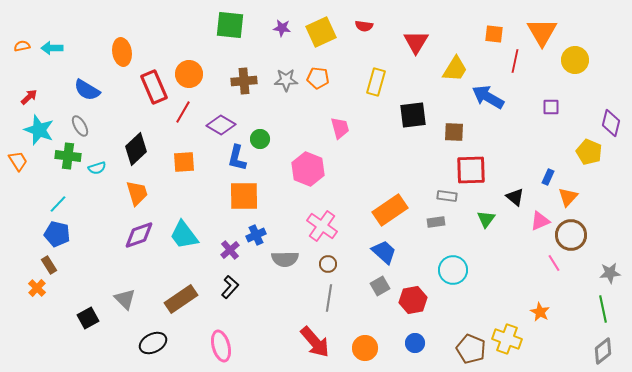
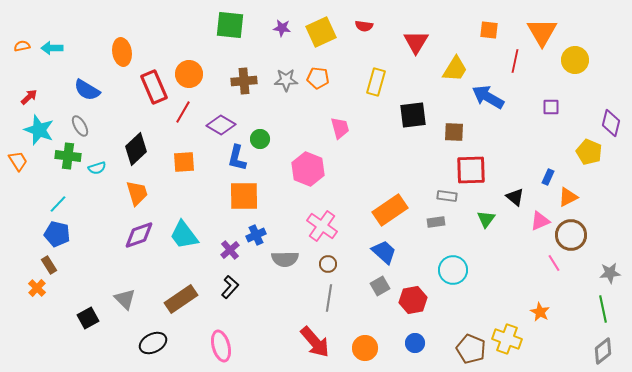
orange square at (494, 34): moved 5 px left, 4 px up
orange triangle at (568, 197): rotated 20 degrees clockwise
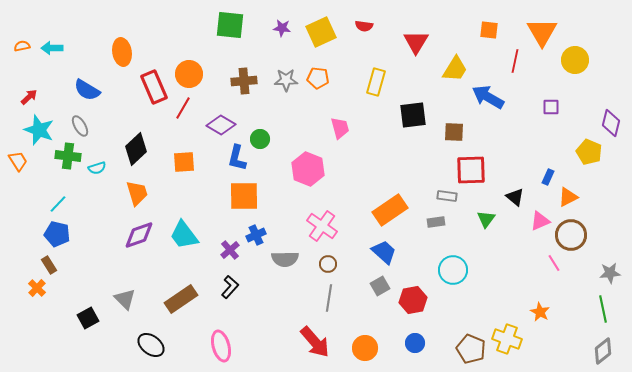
red line at (183, 112): moved 4 px up
black ellipse at (153, 343): moved 2 px left, 2 px down; rotated 64 degrees clockwise
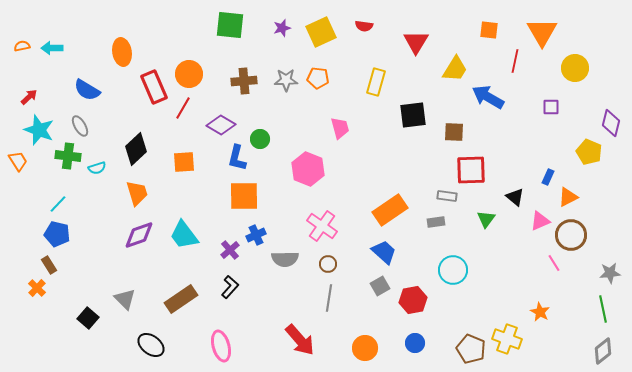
purple star at (282, 28): rotated 24 degrees counterclockwise
yellow circle at (575, 60): moved 8 px down
black square at (88, 318): rotated 20 degrees counterclockwise
red arrow at (315, 342): moved 15 px left, 2 px up
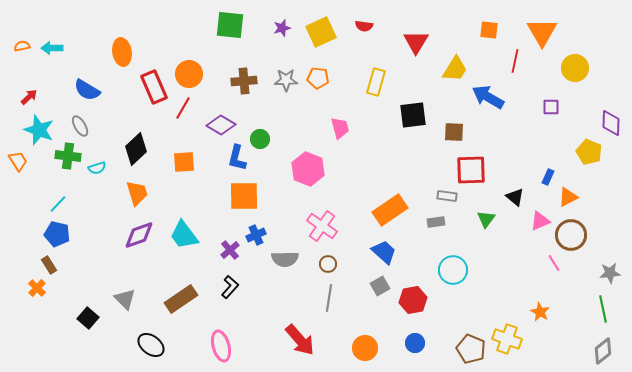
purple diamond at (611, 123): rotated 12 degrees counterclockwise
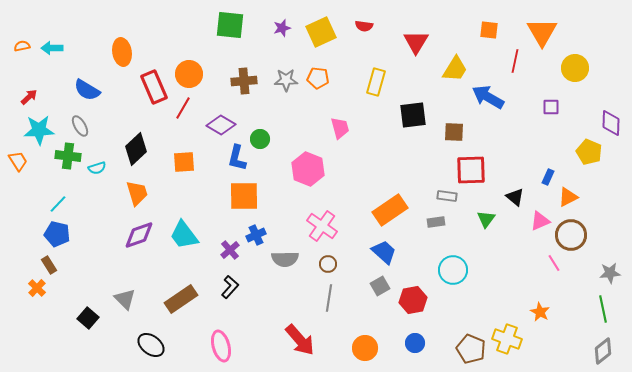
cyan star at (39, 130): rotated 24 degrees counterclockwise
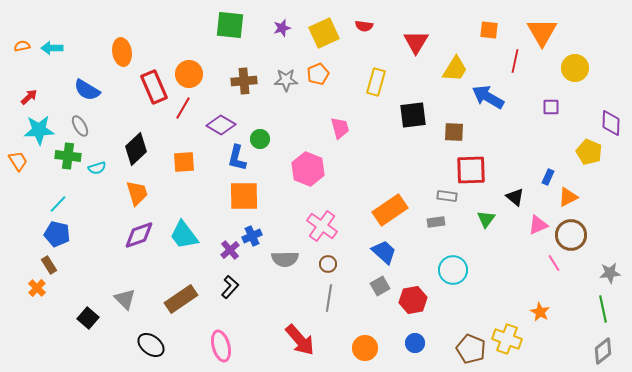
yellow square at (321, 32): moved 3 px right, 1 px down
orange pentagon at (318, 78): moved 4 px up; rotated 30 degrees counterclockwise
pink triangle at (540, 221): moved 2 px left, 4 px down
blue cross at (256, 235): moved 4 px left, 1 px down
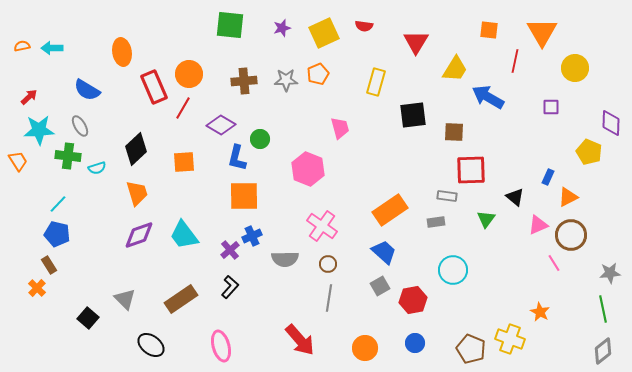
yellow cross at (507, 339): moved 3 px right
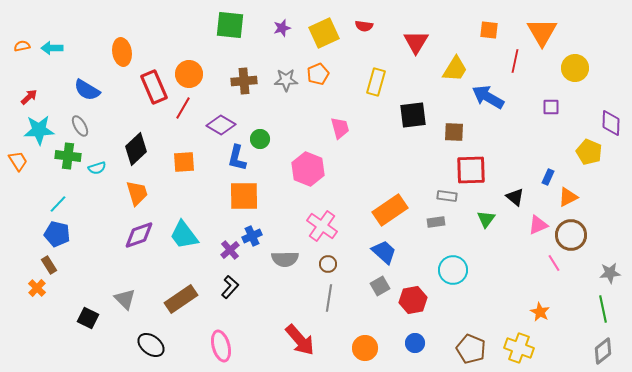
black square at (88, 318): rotated 15 degrees counterclockwise
yellow cross at (510, 339): moved 9 px right, 9 px down
